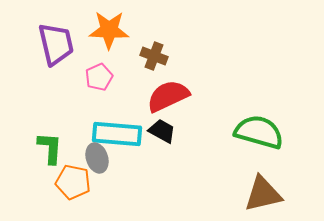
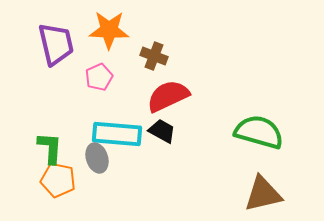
orange pentagon: moved 15 px left, 2 px up
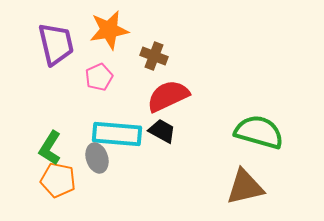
orange star: rotated 12 degrees counterclockwise
green L-shape: rotated 152 degrees counterclockwise
brown triangle: moved 18 px left, 7 px up
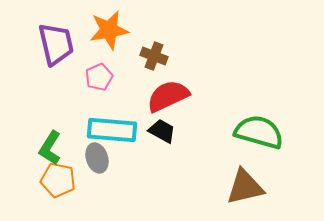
cyan rectangle: moved 5 px left, 4 px up
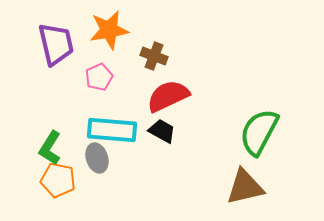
green semicircle: rotated 78 degrees counterclockwise
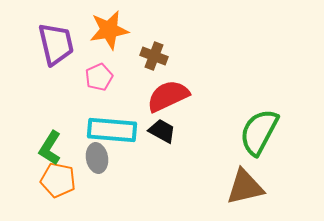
gray ellipse: rotated 8 degrees clockwise
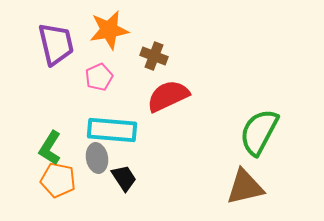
black trapezoid: moved 38 px left, 47 px down; rotated 28 degrees clockwise
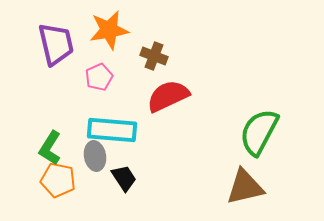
gray ellipse: moved 2 px left, 2 px up
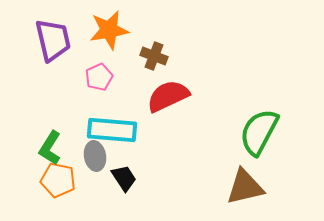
purple trapezoid: moved 3 px left, 4 px up
